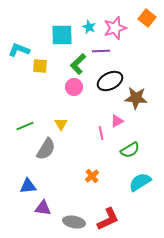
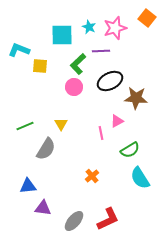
cyan semicircle: moved 4 px up; rotated 90 degrees counterclockwise
gray ellipse: moved 1 px up; rotated 60 degrees counterclockwise
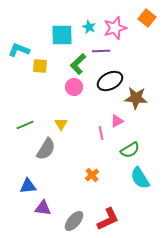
green line: moved 1 px up
orange cross: moved 1 px up
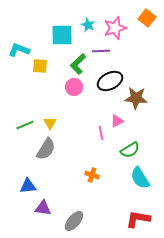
cyan star: moved 1 px left, 2 px up
yellow triangle: moved 11 px left, 1 px up
orange cross: rotated 32 degrees counterclockwise
red L-shape: moved 30 px right; rotated 145 degrees counterclockwise
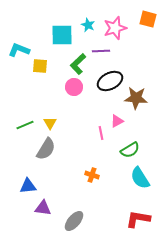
orange square: moved 1 px right, 1 px down; rotated 24 degrees counterclockwise
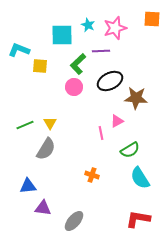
orange square: moved 4 px right; rotated 12 degrees counterclockwise
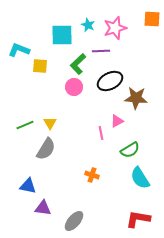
blue triangle: rotated 18 degrees clockwise
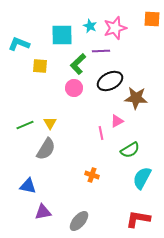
cyan star: moved 2 px right, 1 px down
cyan L-shape: moved 6 px up
pink circle: moved 1 px down
cyan semicircle: moved 2 px right; rotated 60 degrees clockwise
purple triangle: moved 4 px down; rotated 18 degrees counterclockwise
gray ellipse: moved 5 px right
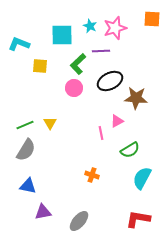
gray semicircle: moved 20 px left, 1 px down
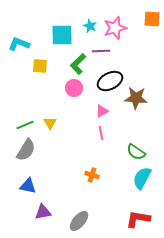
pink triangle: moved 15 px left, 10 px up
green semicircle: moved 6 px right, 2 px down; rotated 66 degrees clockwise
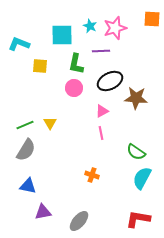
green L-shape: moved 2 px left; rotated 35 degrees counterclockwise
